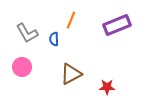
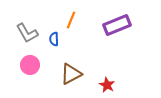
pink circle: moved 8 px right, 2 px up
red star: moved 2 px up; rotated 28 degrees clockwise
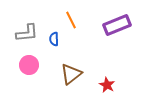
orange line: rotated 48 degrees counterclockwise
gray L-shape: rotated 65 degrees counterclockwise
pink circle: moved 1 px left
brown triangle: rotated 10 degrees counterclockwise
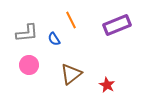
blue semicircle: rotated 32 degrees counterclockwise
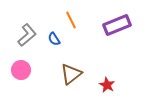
gray L-shape: moved 2 px down; rotated 35 degrees counterclockwise
pink circle: moved 8 px left, 5 px down
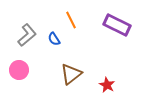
purple rectangle: rotated 48 degrees clockwise
pink circle: moved 2 px left
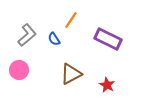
orange line: rotated 60 degrees clockwise
purple rectangle: moved 9 px left, 14 px down
brown triangle: rotated 10 degrees clockwise
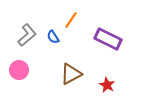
blue semicircle: moved 1 px left, 2 px up
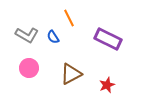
orange line: moved 2 px left, 2 px up; rotated 60 degrees counterclockwise
gray L-shape: rotated 70 degrees clockwise
pink circle: moved 10 px right, 2 px up
red star: rotated 21 degrees clockwise
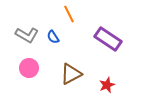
orange line: moved 4 px up
purple rectangle: rotated 8 degrees clockwise
